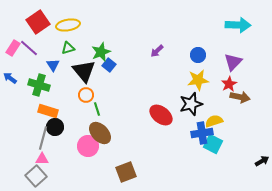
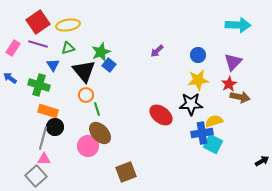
purple line: moved 9 px right, 4 px up; rotated 24 degrees counterclockwise
black star: rotated 15 degrees clockwise
pink triangle: moved 2 px right
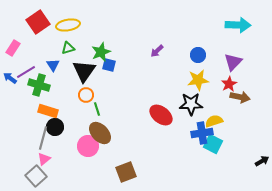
purple line: moved 12 px left, 28 px down; rotated 48 degrees counterclockwise
blue square: rotated 24 degrees counterclockwise
black triangle: rotated 15 degrees clockwise
pink triangle: rotated 40 degrees counterclockwise
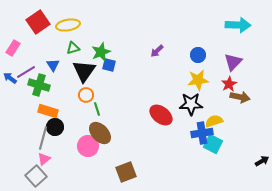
green triangle: moved 5 px right
